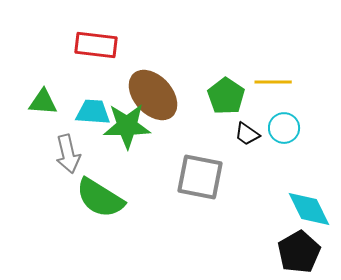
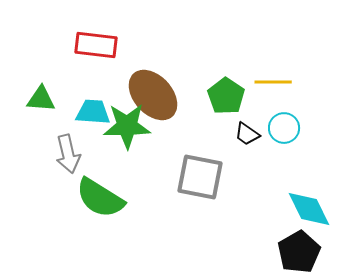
green triangle: moved 2 px left, 3 px up
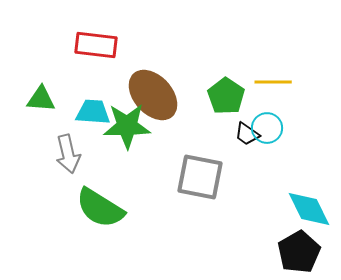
cyan circle: moved 17 px left
green semicircle: moved 10 px down
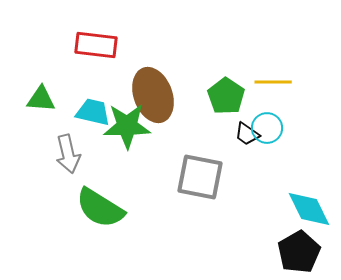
brown ellipse: rotated 22 degrees clockwise
cyan trapezoid: rotated 9 degrees clockwise
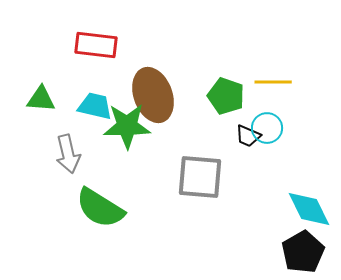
green pentagon: rotated 15 degrees counterclockwise
cyan trapezoid: moved 2 px right, 6 px up
black trapezoid: moved 1 px right, 2 px down; rotated 12 degrees counterclockwise
gray square: rotated 6 degrees counterclockwise
black pentagon: moved 4 px right
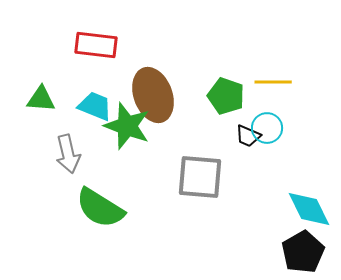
cyan trapezoid: rotated 9 degrees clockwise
green star: rotated 21 degrees clockwise
